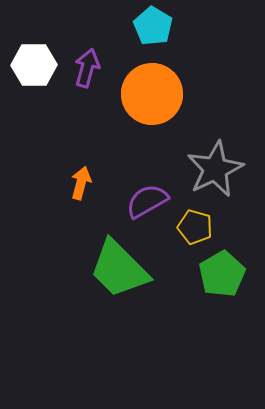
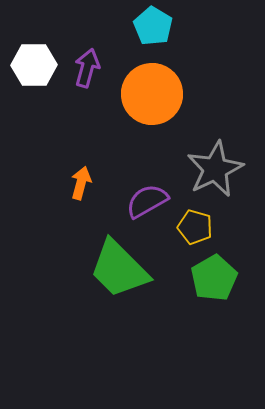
green pentagon: moved 8 px left, 4 px down
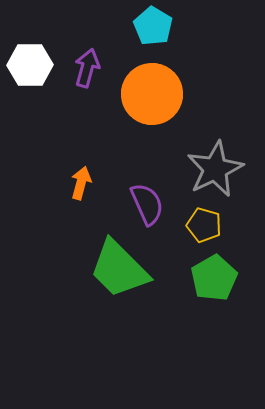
white hexagon: moved 4 px left
purple semicircle: moved 3 px down; rotated 96 degrees clockwise
yellow pentagon: moved 9 px right, 2 px up
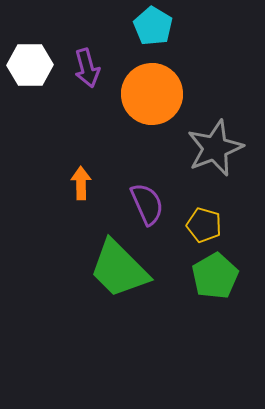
purple arrow: rotated 150 degrees clockwise
gray star: moved 21 px up; rotated 4 degrees clockwise
orange arrow: rotated 16 degrees counterclockwise
green pentagon: moved 1 px right, 2 px up
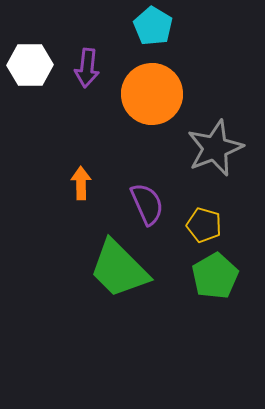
purple arrow: rotated 21 degrees clockwise
